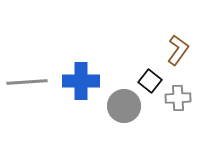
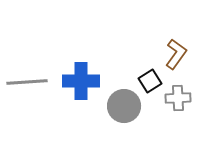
brown L-shape: moved 2 px left, 4 px down
black square: rotated 20 degrees clockwise
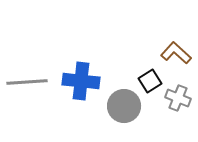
brown L-shape: moved 1 px up; rotated 84 degrees counterclockwise
blue cross: rotated 6 degrees clockwise
gray cross: rotated 25 degrees clockwise
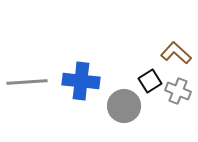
gray cross: moved 7 px up
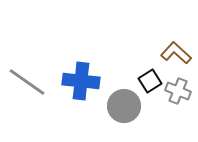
gray line: rotated 39 degrees clockwise
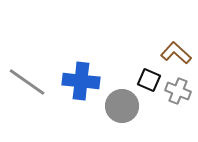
black square: moved 1 px left, 1 px up; rotated 35 degrees counterclockwise
gray circle: moved 2 px left
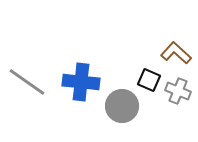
blue cross: moved 1 px down
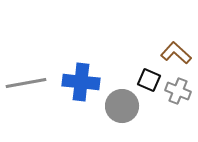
gray line: moved 1 px left, 1 px down; rotated 45 degrees counterclockwise
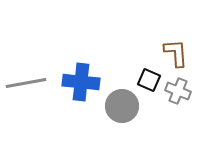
brown L-shape: rotated 44 degrees clockwise
